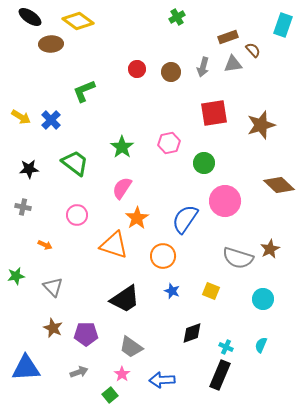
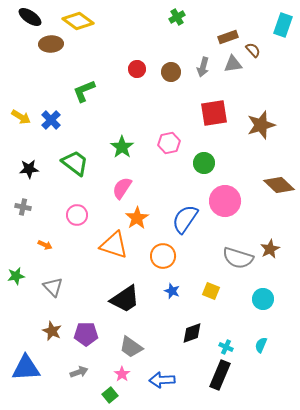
brown star at (53, 328): moved 1 px left, 3 px down
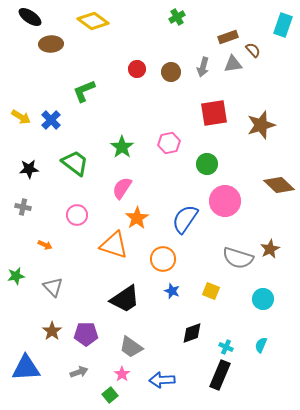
yellow diamond at (78, 21): moved 15 px right
green circle at (204, 163): moved 3 px right, 1 px down
orange circle at (163, 256): moved 3 px down
brown star at (52, 331): rotated 12 degrees clockwise
